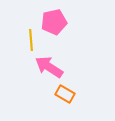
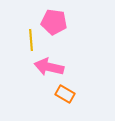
pink pentagon: rotated 20 degrees clockwise
pink arrow: rotated 20 degrees counterclockwise
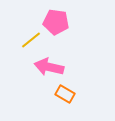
pink pentagon: moved 2 px right
yellow line: rotated 55 degrees clockwise
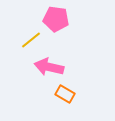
pink pentagon: moved 3 px up
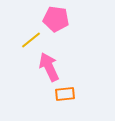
pink arrow: rotated 52 degrees clockwise
orange rectangle: rotated 36 degrees counterclockwise
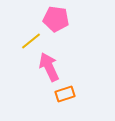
yellow line: moved 1 px down
orange rectangle: rotated 12 degrees counterclockwise
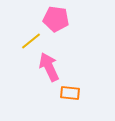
orange rectangle: moved 5 px right, 1 px up; rotated 24 degrees clockwise
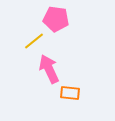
yellow line: moved 3 px right
pink arrow: moved 2 px down
